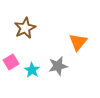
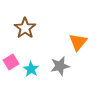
brown star: rotated 10 degrees counterclockwise
gray star: moved 2 px right
cyan star: moved 1 px left, 1 px up
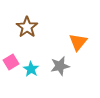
brown star: moved 2 px right, 1 px up
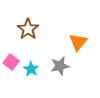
brown star: moved 1 px right, 2 px down
pink square: rotated 21 degrees counterclockwise
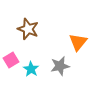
brown star: rotated 15 degrees counterclockwise
pink square: moved 2 px up; rotated 21 degrees clockwise
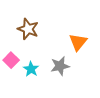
pink square: rotated 14 degrees counterclockwise
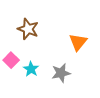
gray star: moved 1 px right, 7 px down
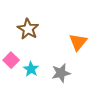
brown star: rotated 10 degrees clockwise
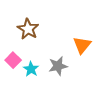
orange triangle: moved 4 px right, 3 px down
pink square: moved 2 px right
gray star: moved 3 px left, 7 px up
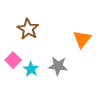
orange triangle: moved 6 px up
gray star: rotated 18 degrees clockwise
